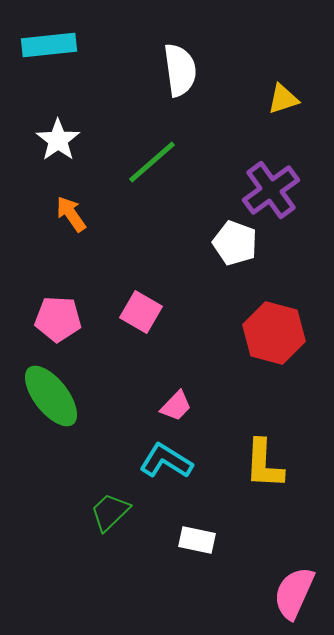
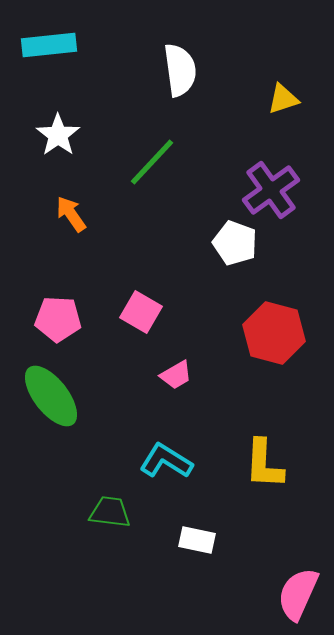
white star: moved 5 px up
green line: rotated 6 degrees counterclockwise
pink trapezoid: moved 31 px up; rotated 16 degrees clockwise
green trapezoid: rotated 51 degrees clockwise
pink semicircle: moved 4 px right, 1 px down
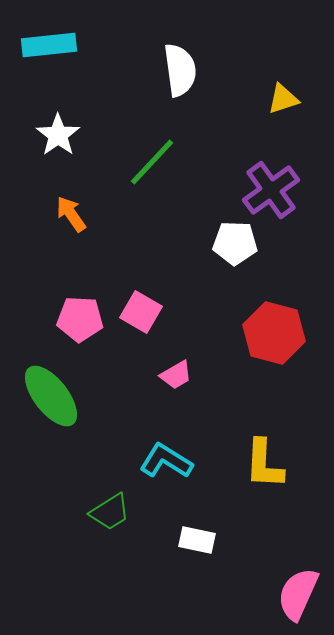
white pentagon: rotated 18 degrees counterclockwise
pink pentagon: moved 22 px right
green trapezoid: rotated 141 degrees clockwise
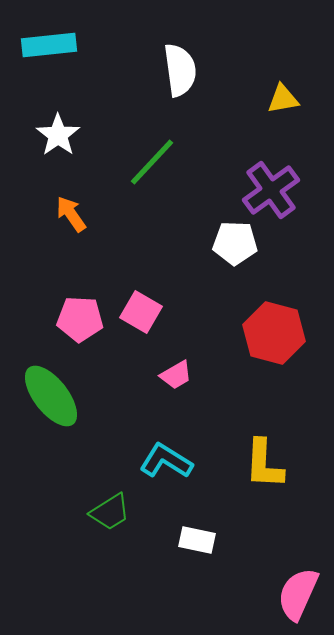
yellow triangle: rotated 8 degrees clockwise
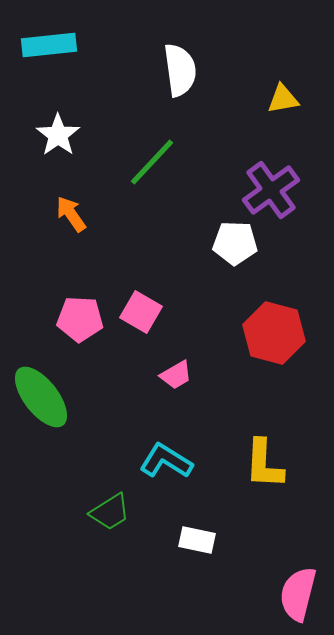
green ellipse: moved 10 px left, 1 px down
pink semicircle: rotated 10 degrees counterclockwise
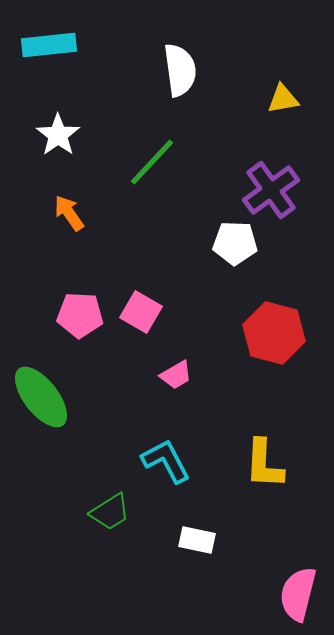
orange arrow: moved 2 px left, 1 px up
pink pentagon: moved 4 px up
cyan L-shape: rotated 30 degrees clockwise
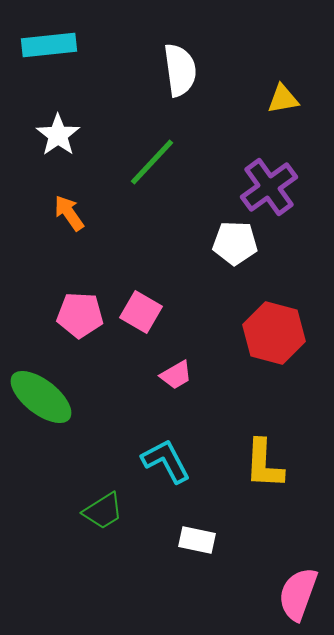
purple cross: moved 2 px left, 3 px up
green ellipse: rotated 14 degrees counterclockwise
green trapezoid: moved 7 px left, 1 px up
pink semicircle: rotated 6 degrees clockwise
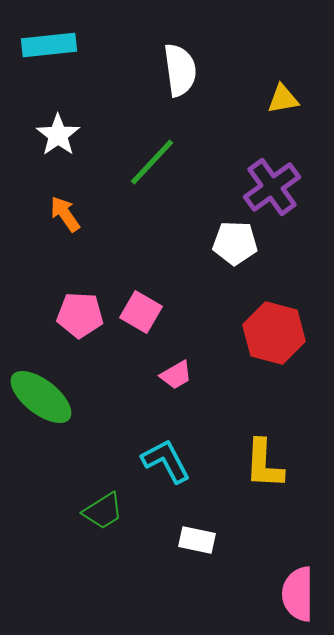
purple cross: moved 3 px right
orange arrow: moved 4 px left, 1 px down
pink semicircle: rotated 20 degrees counterclockwise
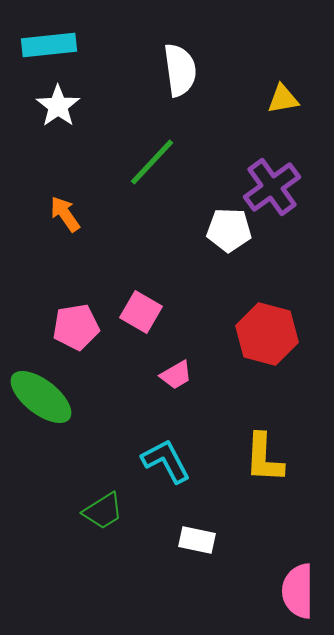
white star: moved 29 px up
white pentagon: moved 6 px left, 13 px up
pink pentagon: moved 4 px left, 12 px down; rotated 12 degrees counterclockwise
red hexagon: moved 7 px left, 1 px down
yellow L-shape: moved 6 px up
pink semicircle: moved 3 px up
